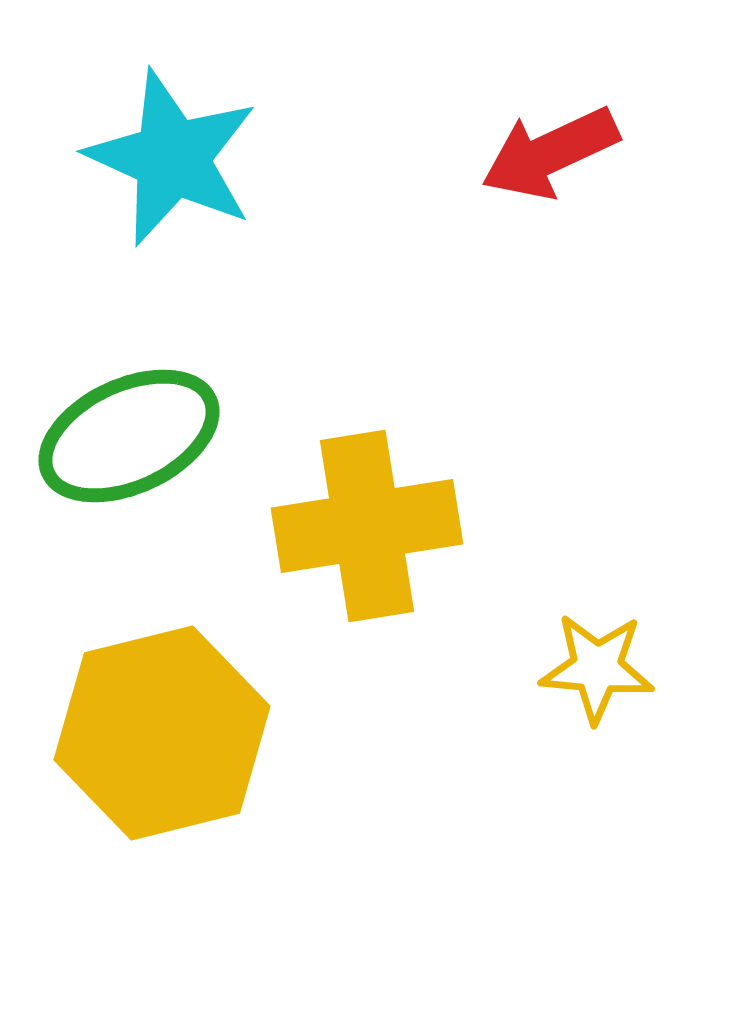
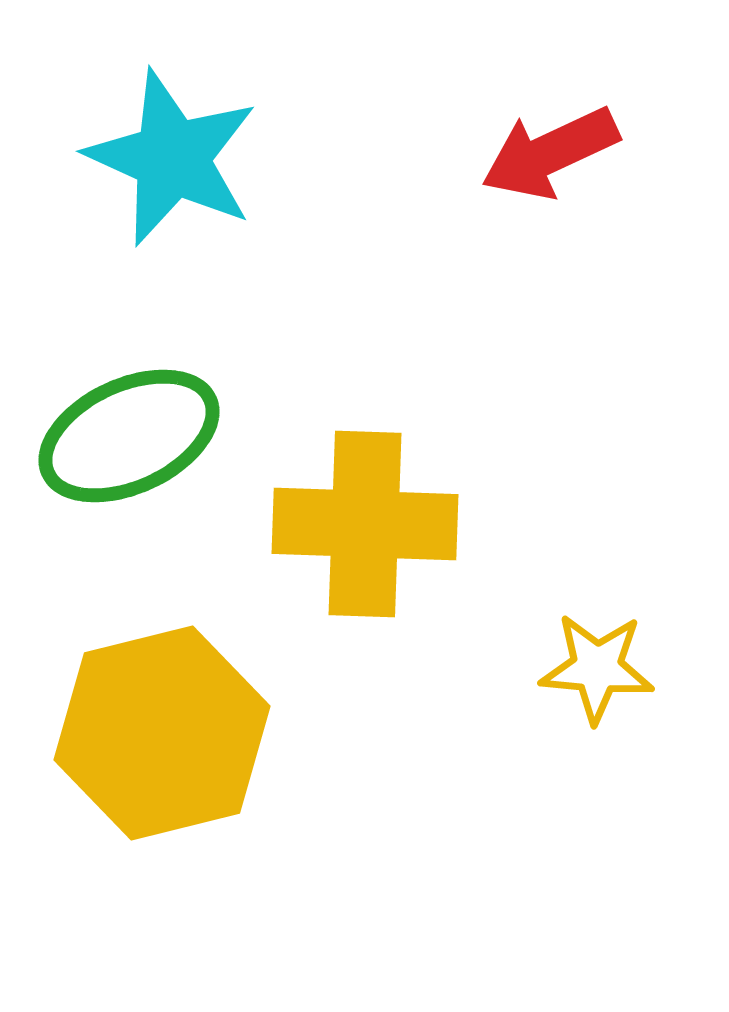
yellow cross: moved 2 px left, 2 px up; rotated 11 degrees clockwise
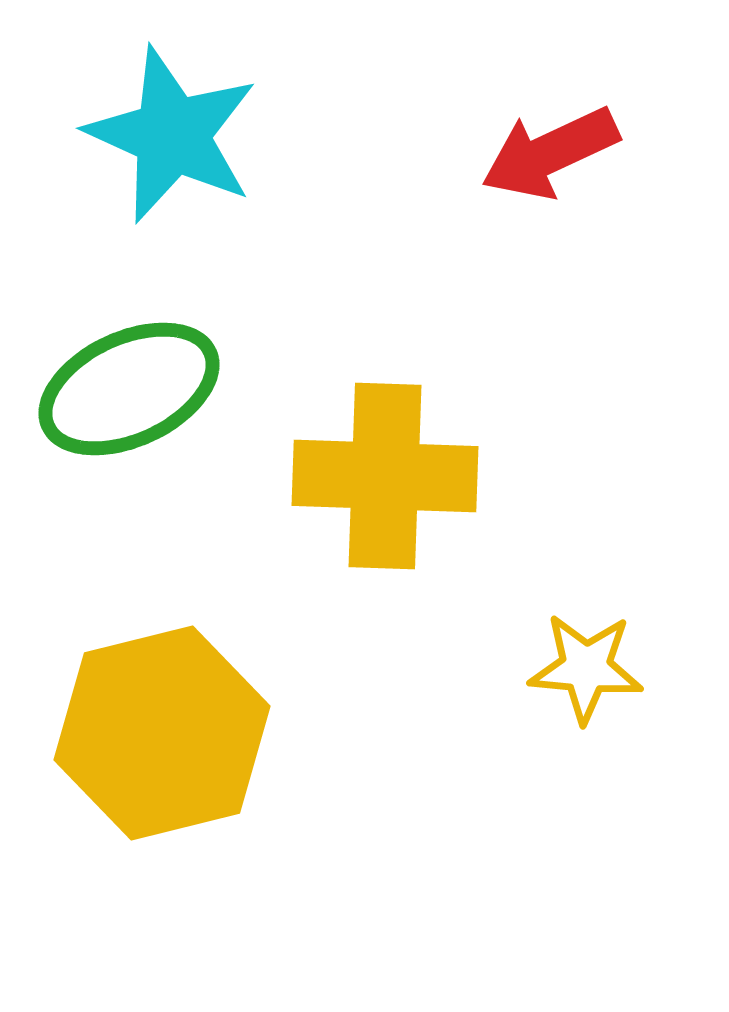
cyan star: moved 23 px up
green ellipse: moved 47 px up
yellow cross: moved 20 px right, 48 px up
yellow star: moved 11 px left
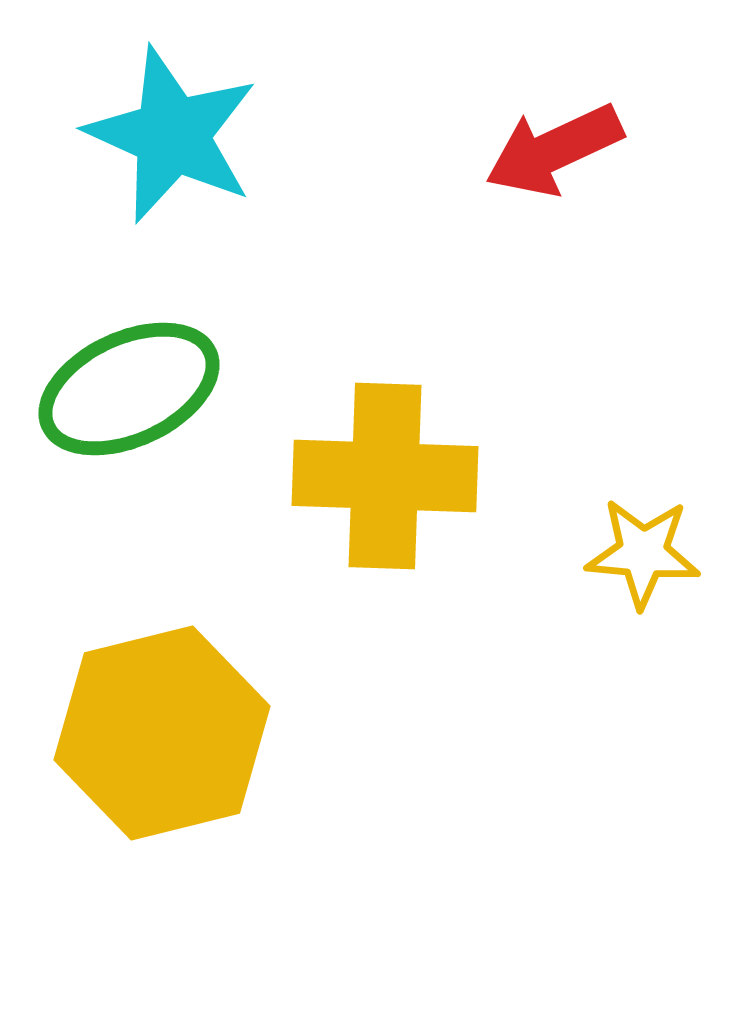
red arrow: moved 4 px right, 3 px up
yellow star: moved 57 px right, 115 px up
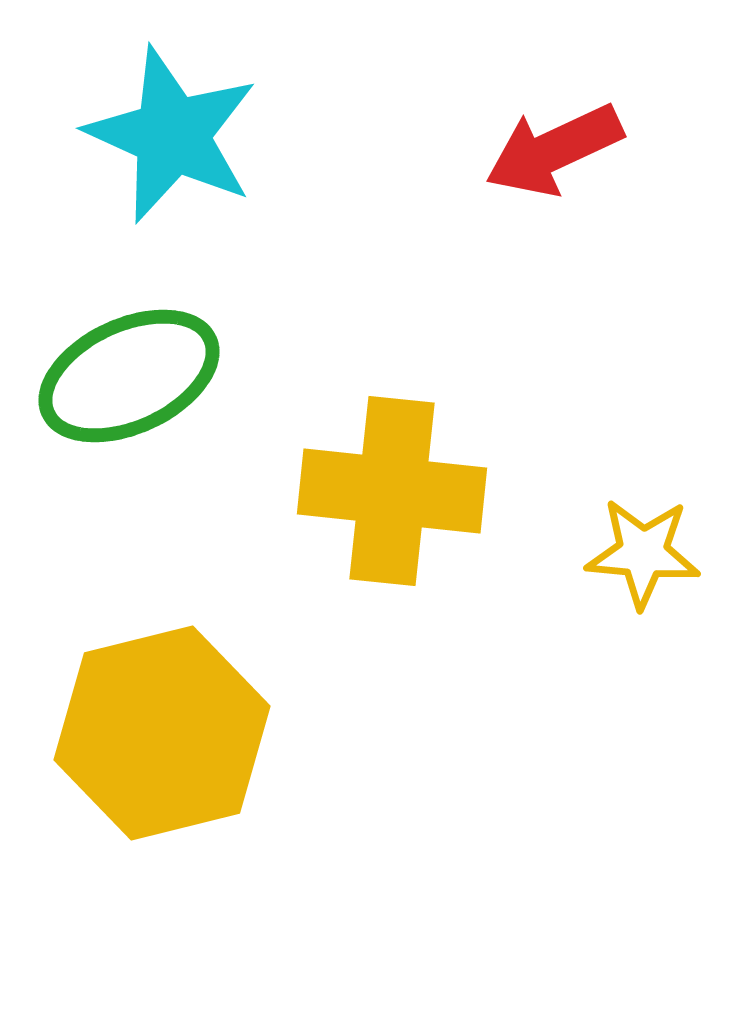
green ellipse: moved 13 px up
yellow cross: moved 7 px right, 15 px down; rotated 4 degrees clockwise
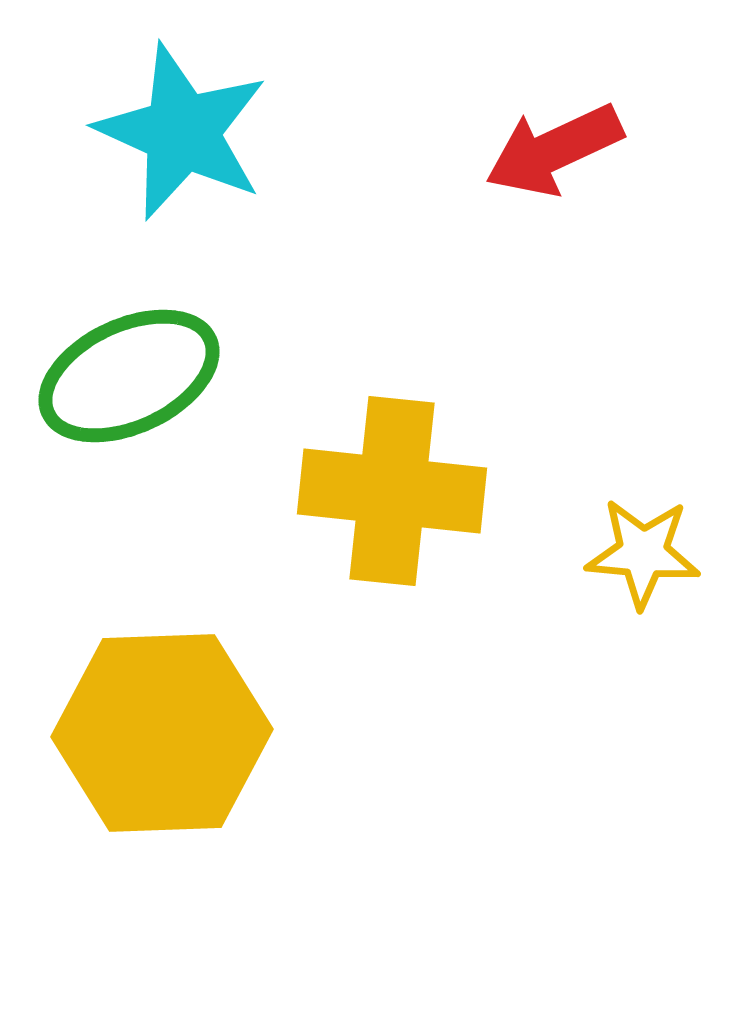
cyan star: moved 10 px right, 3 px up
yellow hexagon: rotated 12 degrees clockwise
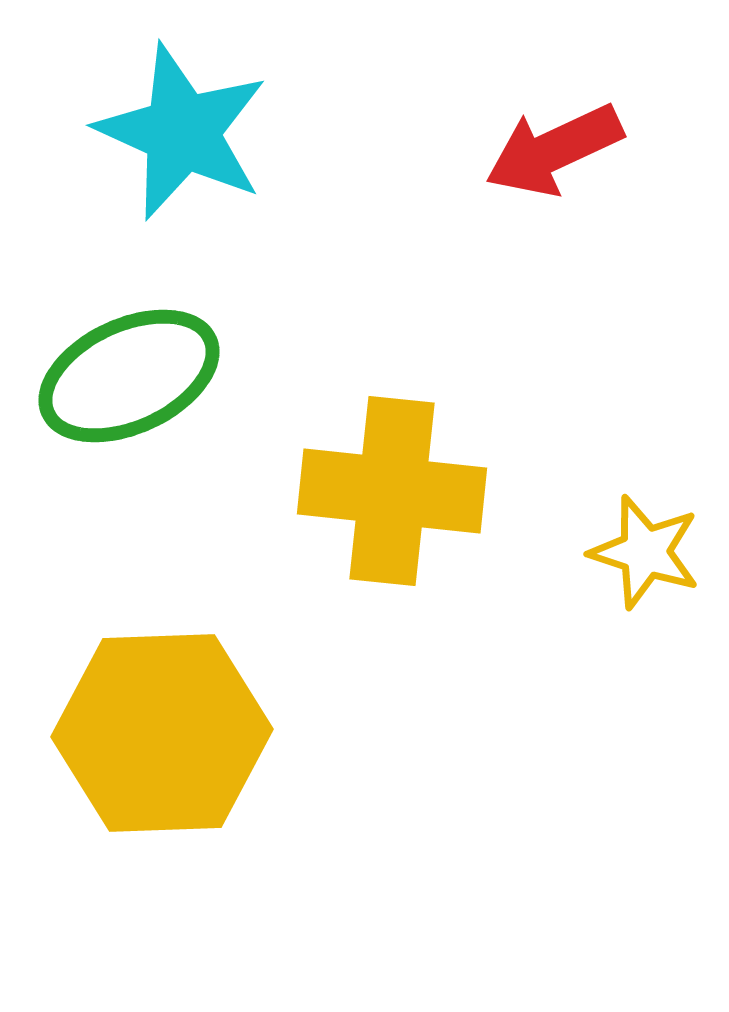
yellow star: moved 2 px right, 1 px up; rotated 13 degrees clockwise
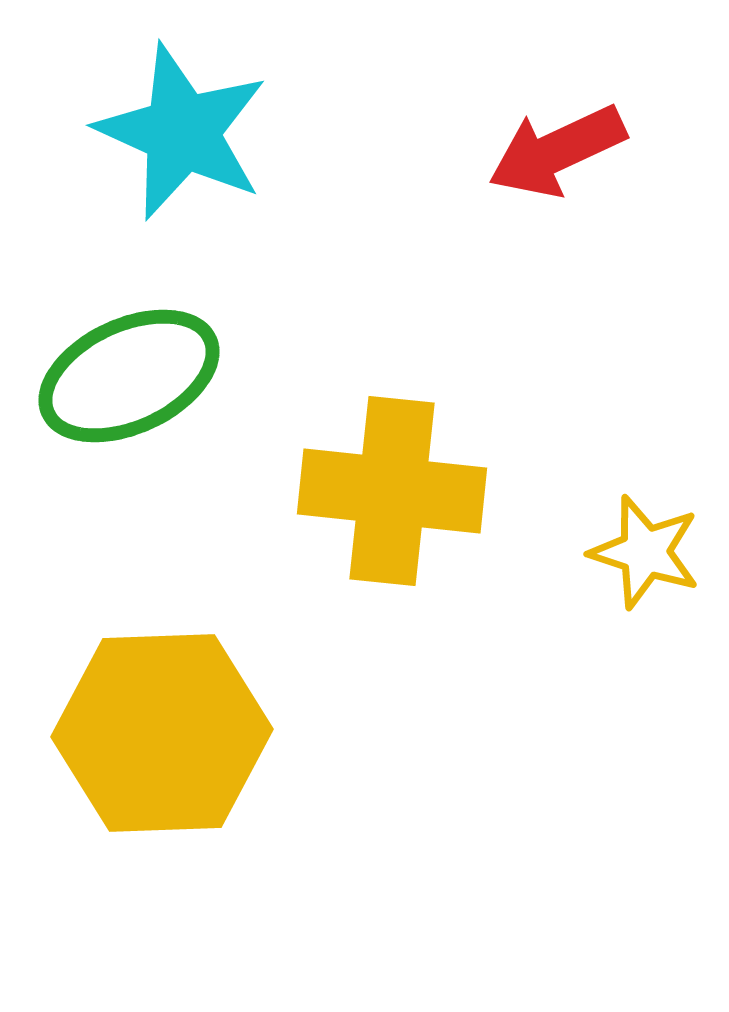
red arrow: moved 3 px right, 1 px down
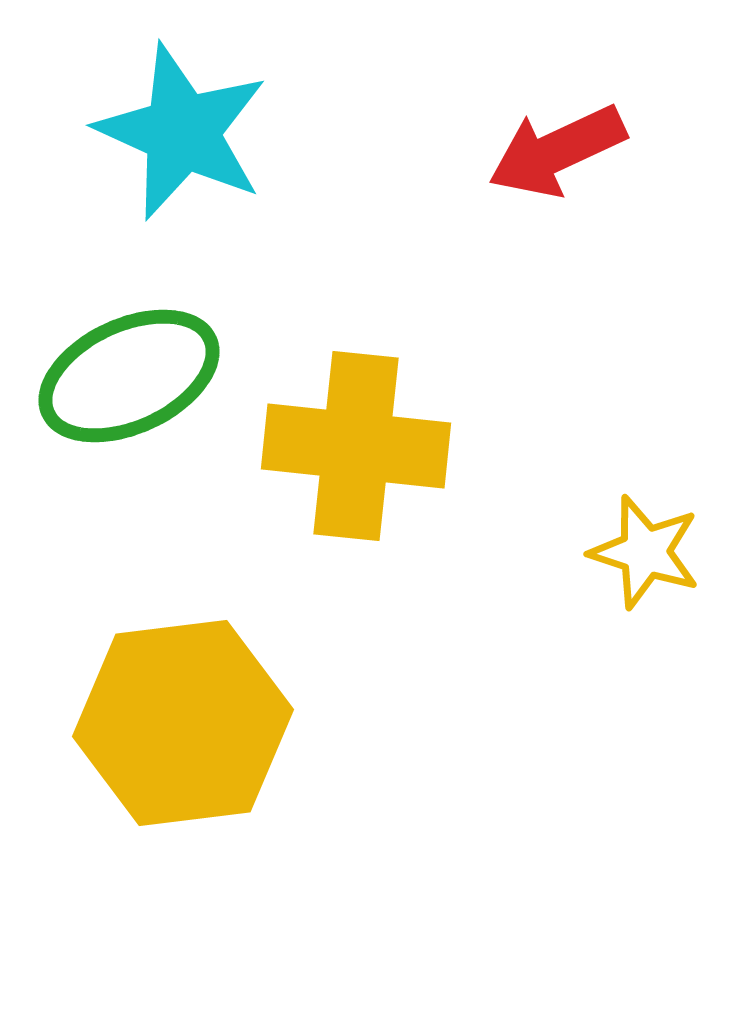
yellow cross: moved 36 px left, 45 px up
yellow hexagon: moved 21 px right, 10 px up; rotated 5 degrees counterclockwise
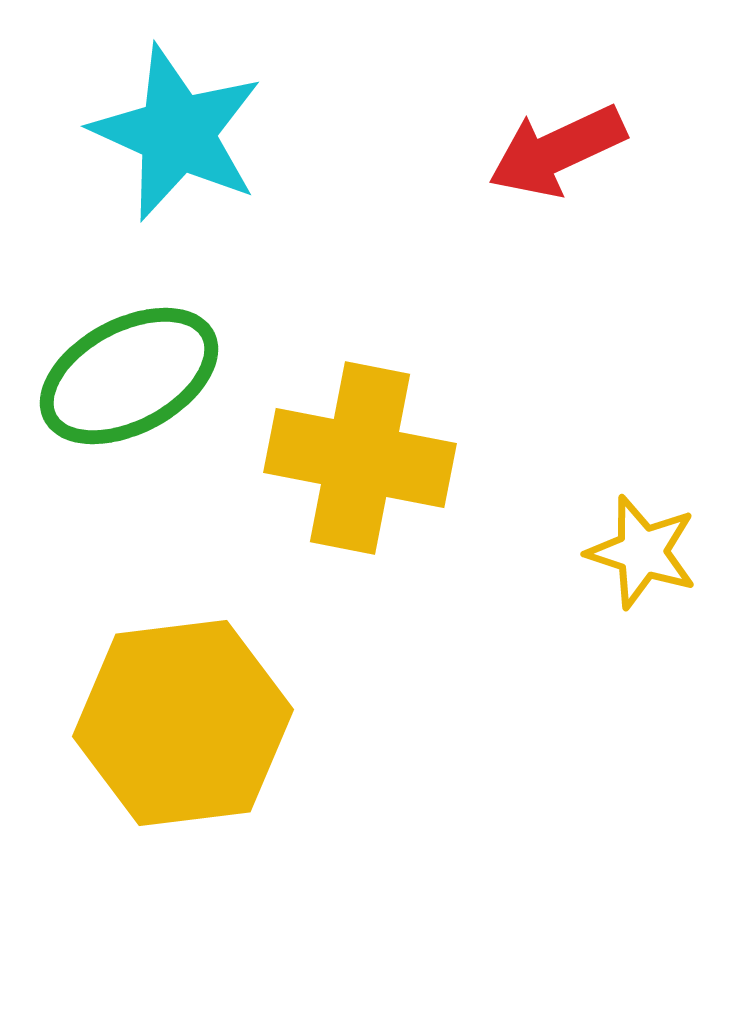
cyan star: moved 5 px left, 1 px down
green ellipse: rotated 3 degrees counterclockwise
yellow cross: moved 4 px right, 12 px down; rotated 5 degrees clockwise
yellow star: moved 3 px left
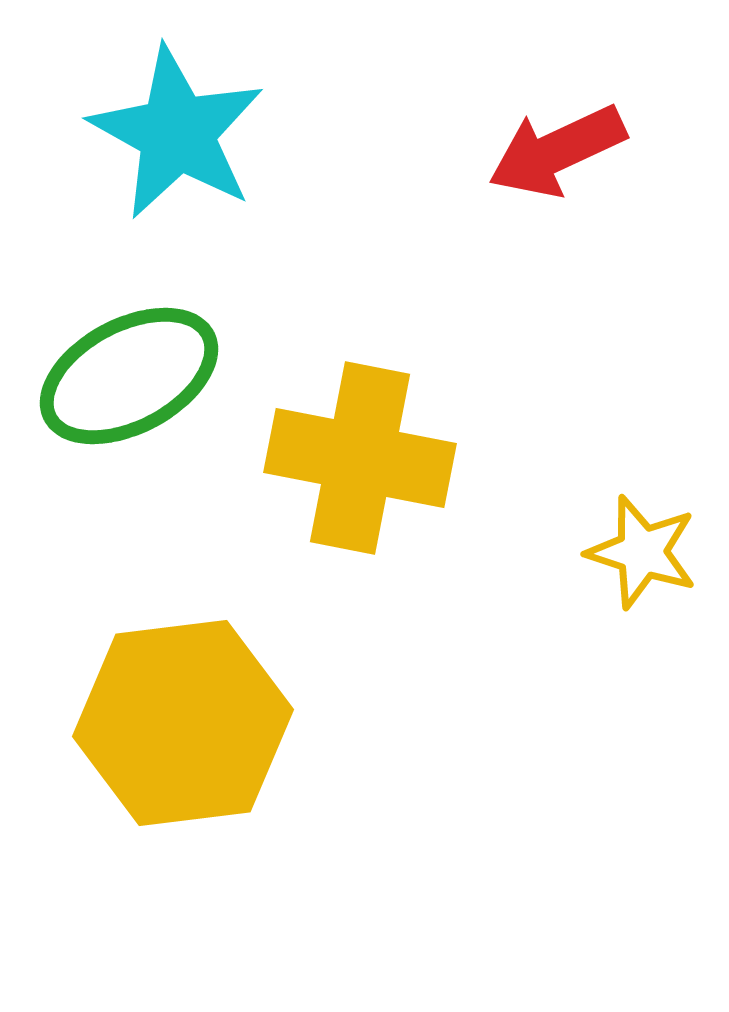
cyan star: rotated 5 degrees clockwise
